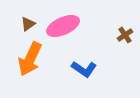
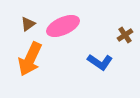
blue L-shape: moved 16 px right, 7 px up
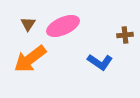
brown triangle: rotated 21 degrees counterclockwise
brown cross: rotated 28 degrees clockwise
orange arrow: rotated 28 degrees clockwise
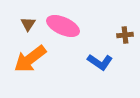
pink ellipse: rotated 48 degrees clockwise
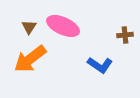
brown triangle: moved 1 px right, 3 px down
blue L-shape: moved 3 px down
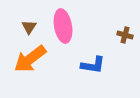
pink ellipse: rotated 56 degrees clockwise
brown cross: rotated 21 degrees clockwise
blue L-shape: moved 7 px left; rotated 25 degrees counterclockwise
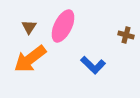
pink ellipse: rotated 36 degrees clockwise
brown cross: moved 1 px right
blue L-shape: rotated 35 degrees clockwise
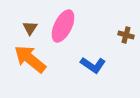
brown triangle: moved 1 px right, 1 px down
orange arrow: rotated 76 degrees clockwise
blue L-shape: rotated 10 degrees counterclockwise
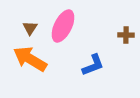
brown cross: rotated 14 degrees counterclockwise
orange arrow: rotated 8 degrees counterclockwise
blue L-shape: rotated 55 degrees counterclockwise
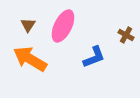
brown triangle: moved 2 px left, 3 px up
brown cross: rotated 28 degrees clockwise
blue L-shape: moved 1 px right, 8 px up
